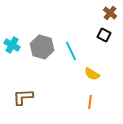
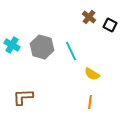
brown cross: moved 21 px left, 4 px down
black square: moved 6 px right, 10 px up
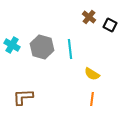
cyan line: moved 1 px left, 2 px up; rotated 18 degrees clockwise
orange line: moved 2 px right, 3 px up
